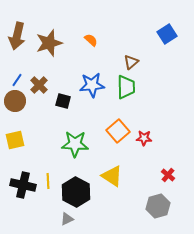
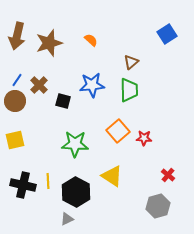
green trapezoid: moved 3 px right, 3 px down
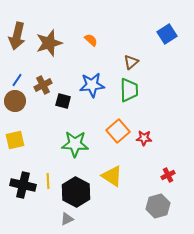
brown cross: moved 4 px right; rotated 18 degrees clockwise
red cross: rotated 24 degrees clockwise
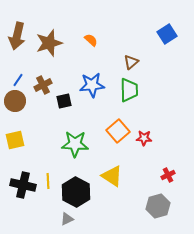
blue line: moved 1 px right
black square: moved 1 px right; rotated 28 degrees counterclockwise
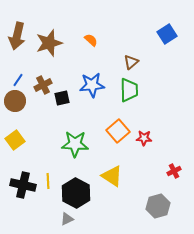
black square: moved 2 px left, 3 px up
yellow square: rotated 24 degrees counterclockwise
red cross: moved 6 px right, 4 px up
black hexagon: moved 1 px down
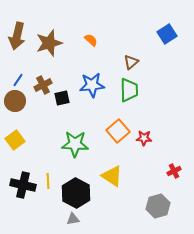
gray triangle: moved 6 px right; rotated 16 degrees clockwise
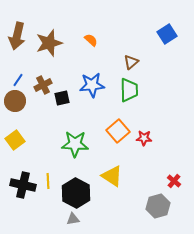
red cross: moved 10 px down; rotated 24 degrees counterclockwise
